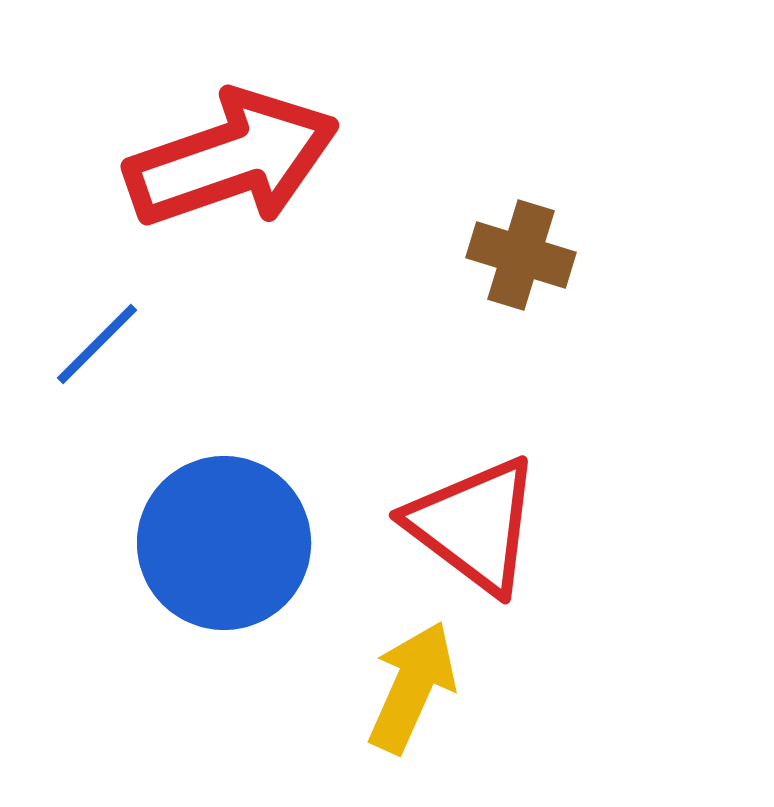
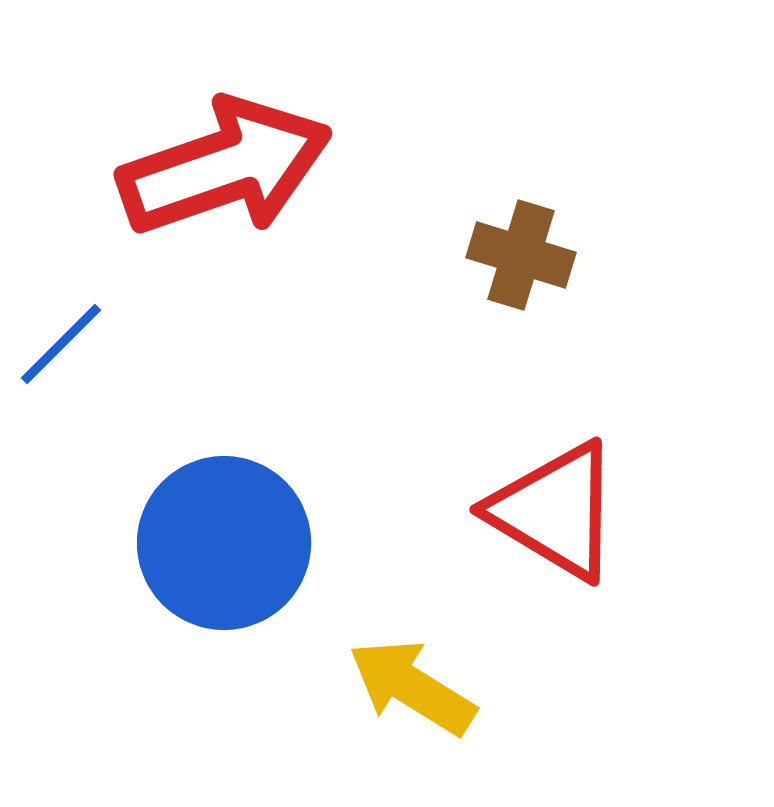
red arrow: moved 7 px left, 8 px down
blue line: moved 36 px left
red triangle: moved 81 px right, 14 px up; rotated 6 degrees counterclockwise
yellow arrow: rotated 82 degrees counterclockwise
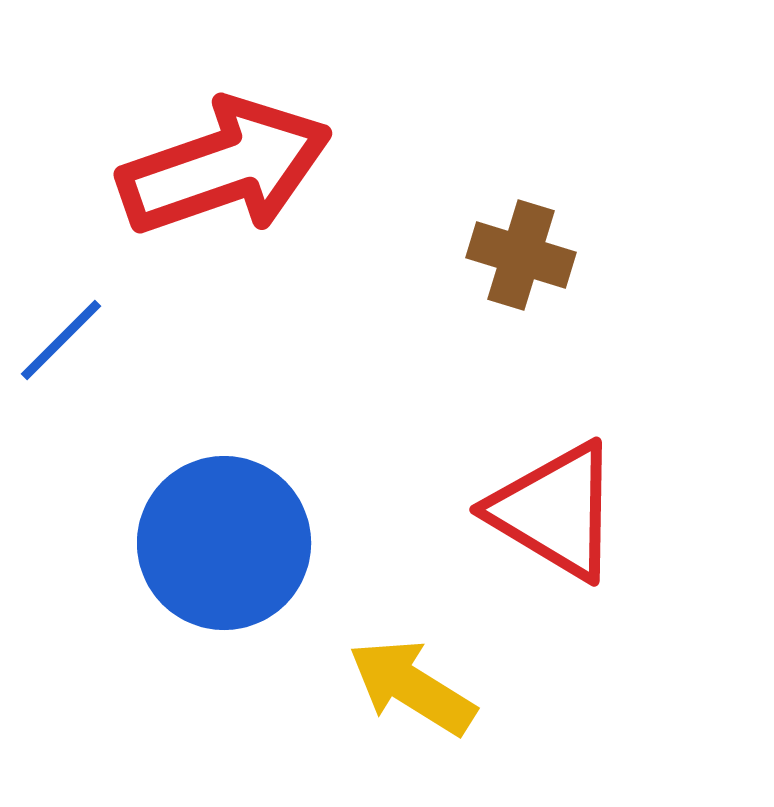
blue line: moved 4 px up
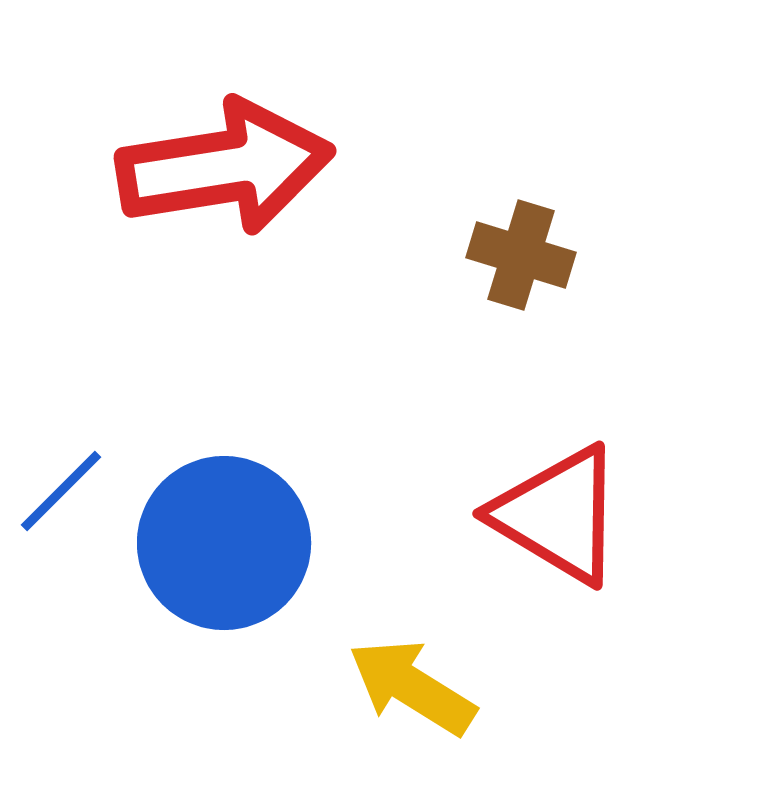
red arrow: rotated 10 degrees clockwise
blue line: moved 151 px down
red triangle: moved 3 px right, 4 px down
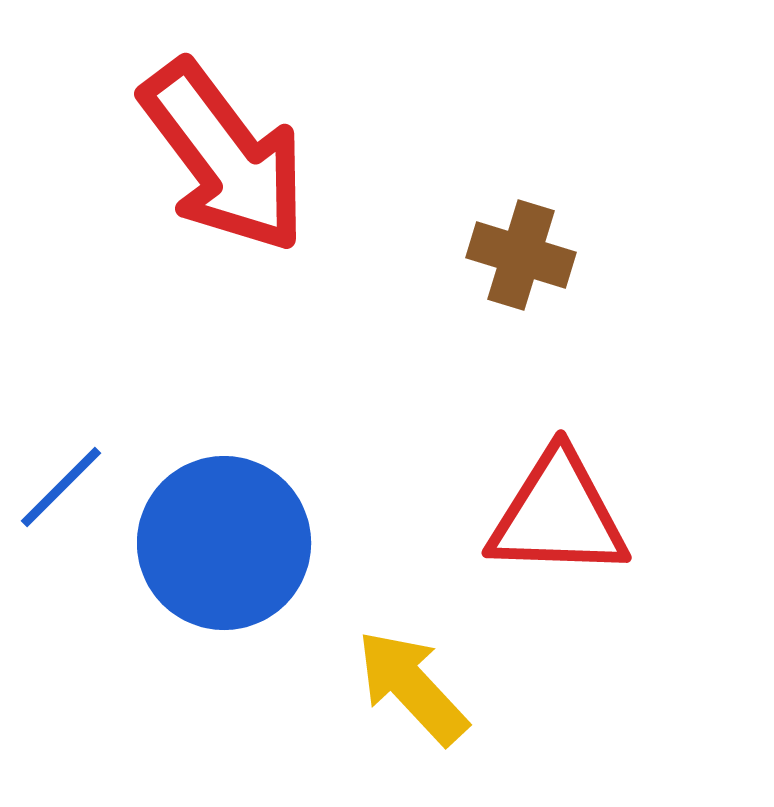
red arrow: moved 1 px left, 10 px up; rotated 62 degrees clockwise
blue line: moved 4 px up
red triangle: rotated 29 degrees counterclockwise
yellow arrow: rotated 15 degrees clockwise
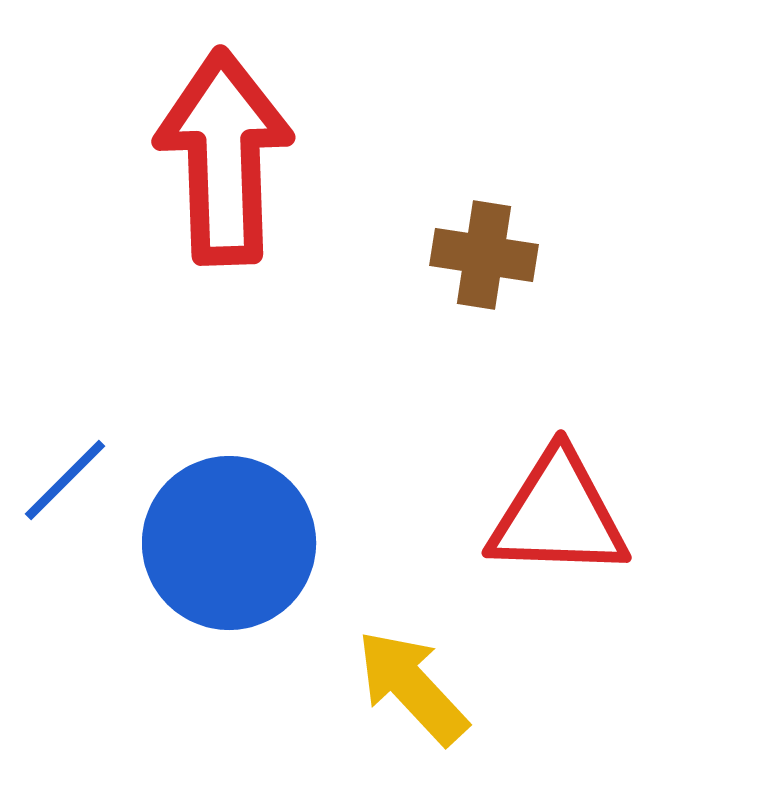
red arrow: rotated 145 degrees counterclockwise
brown cross: moved 37 px left; rotated 8 degrees counterclockwise
blue line: moved 4 px right, 7 px up
blue circle: moved 5 px right
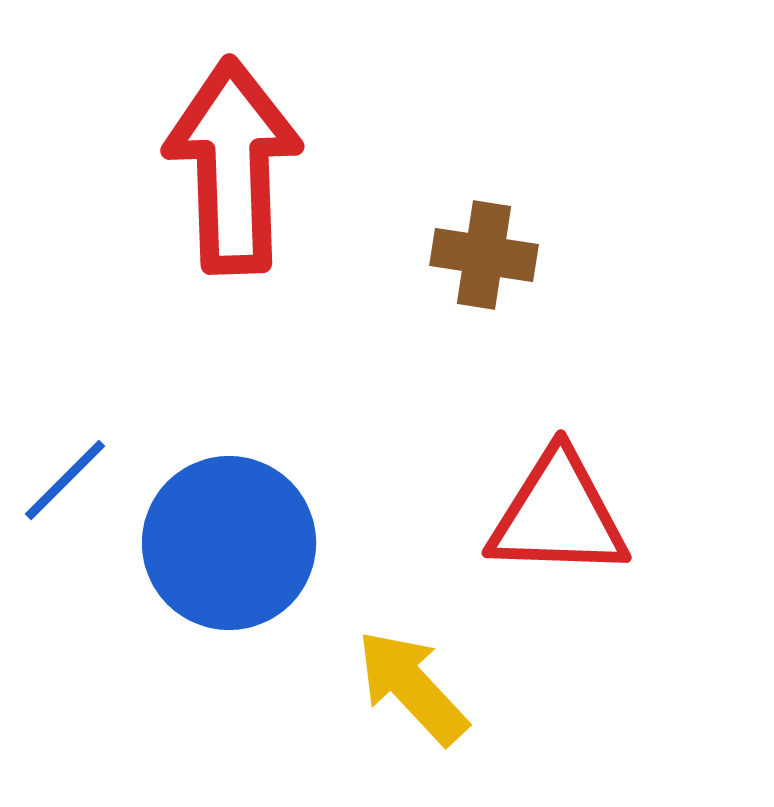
red arrow: moved 9 px right, 9 px down
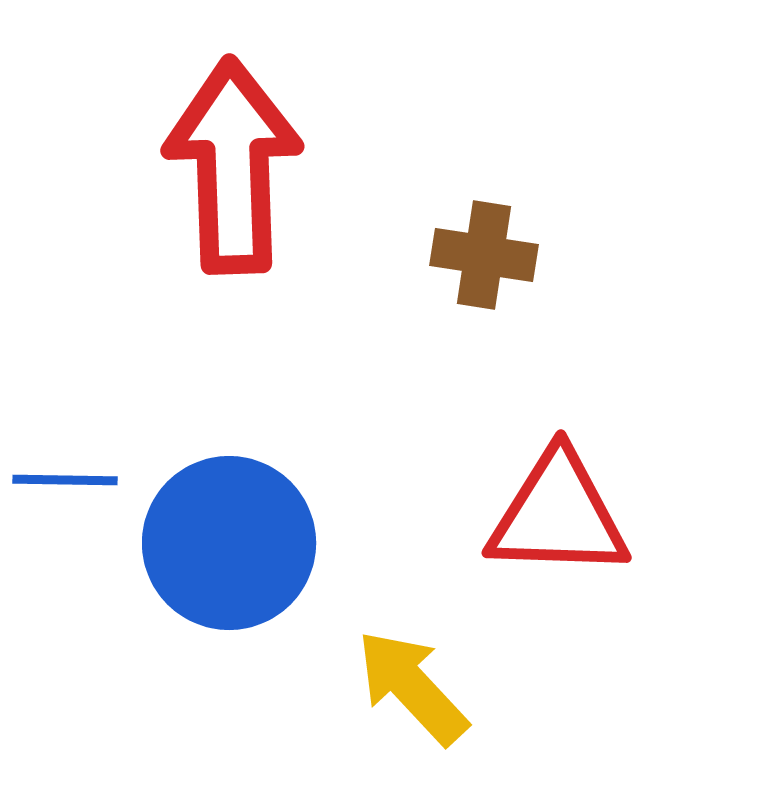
blue line: rotated 46 degrees clockwise
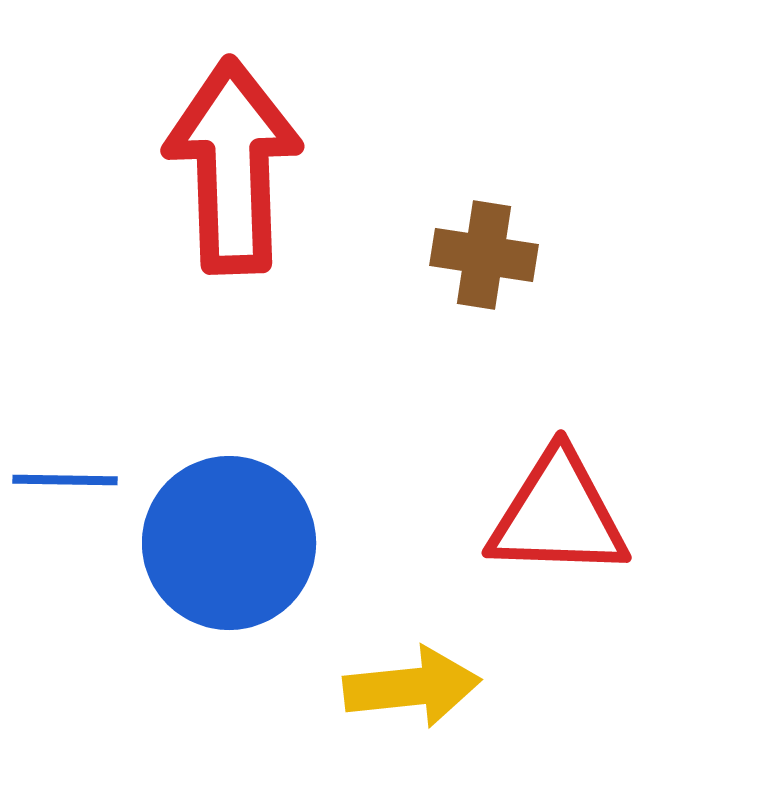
yellow arrow: rotated 127 degrees clockwise
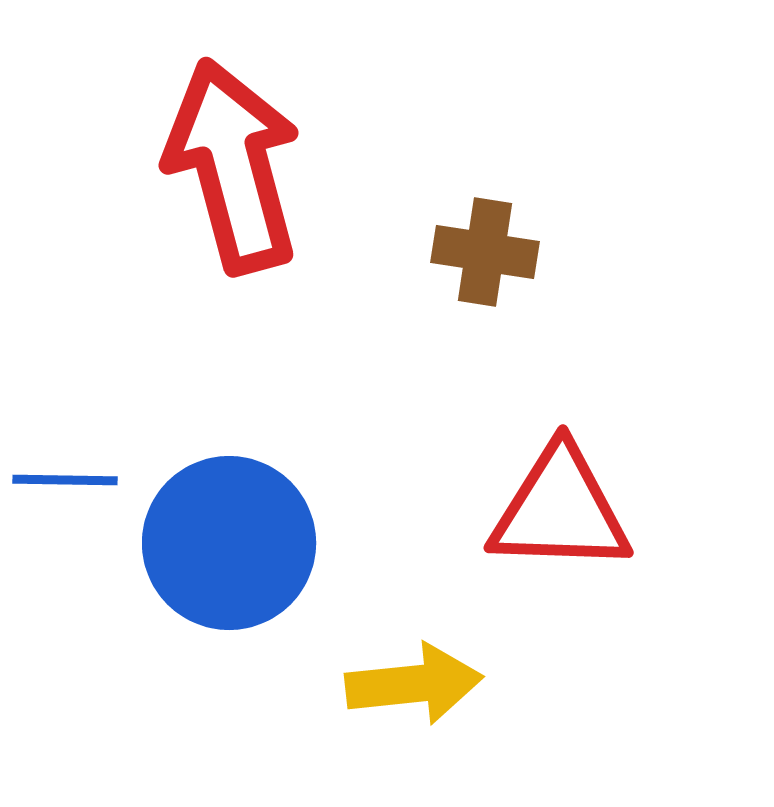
red arrow: rotated 13 degrees counterclockwise
brown cross: moved 1 px right, 3 px up
red triangle: moved 2 px right, 5 px up
yellow arrow: moved 2 px right, 3 px up
